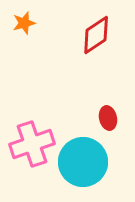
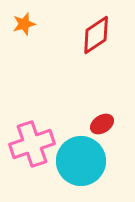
orange star: moved 1 px down
red ellipse: moved 6 px left, 6 px down; rotated 70 degrees clockwise
cyan circle: moved 2 px left, 1 px up
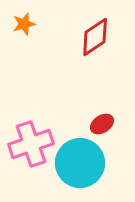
red diamond: moved 1 px left, 2 px down
pink cross: moved 1 px left
cyan circle: moved 1 px left, 2 px down
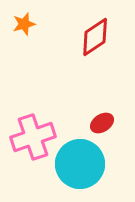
red ellipse: moved 1 px up
pink cross: moved 2 px right, 7 px up
cyan circle: moved 1 px down
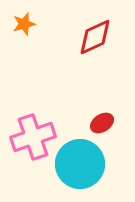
red diamond: rotated 9 degrees clockwise
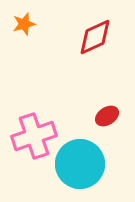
red ellipse: moved 5 px right, 7 px up
pink cross: moved 1 px right, 1 px up
